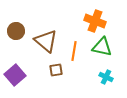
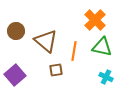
orange cross: moved 1 px up; rotated 25 degrees clockwise
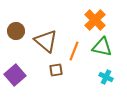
orange line: rotated 12 degrees clockwise
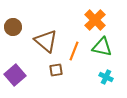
brown circle: moved 3 px left, 4 px up
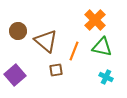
brown circle: moved 5 px right, 4 px down
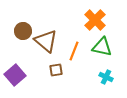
brown circle: moved 5 px right
